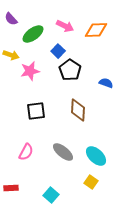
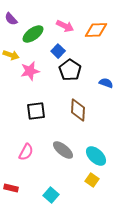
gray ellipse: moved 2 px up
yellow square: moved 1 px right, 2 px up
red rectangle: rotated 16 degrees clockwise
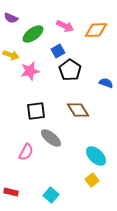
purple semicircle: moved 1 px up; rotated 24 degrees counterclockwise
blue square: rotated 16 degrees clockwise
brown diamond: rotated 35 degrees counterclockwise
gray ellipse: moved 12 px left, 12 px up
yellow square: rotated 16 degrees clockwise
red rectangle: moved 4 px down
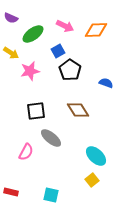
yellow arrow: moved 2 px up; rotated 14 degrees clockwise
cyan square: rotated 28 degrees counterclockwise
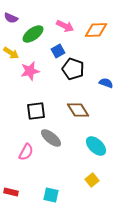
black pentagon: moved 3 px right, 1 px up; rotated 15 degrees counterclockwise
cyan ellipse: moved 10 px up
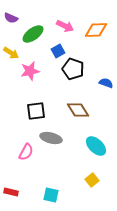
gray ellipse: rotated 25 degrees counterclockwise
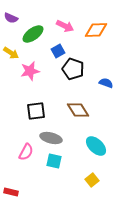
cyan square: moved 3 px right, 34 px up
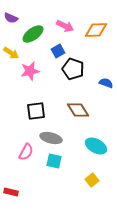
cyan ellipse: rotated 15 degrees counterclockwise
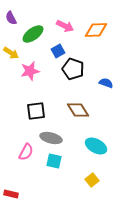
purple semicircle: rotated 40 degrees clockwise
red rectangle: moved 2 px down
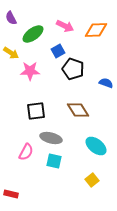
pink star: rotated 12 degrees clockwise
cyan ellipse: rotated 10 degrees clockwise
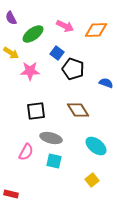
blue square: moved 1 px left, 2 px down; rotated 24 degrees counterclockwise
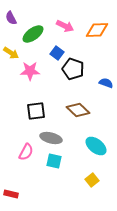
orange diamond: moved 1 px right
brown diamond: rotated 15 degrees counterclockwise
